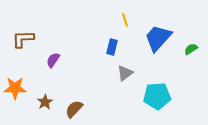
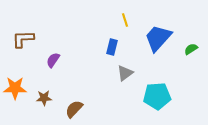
brown star: moved 1 px left, 4 px up; rotated 28 degrees clockwise
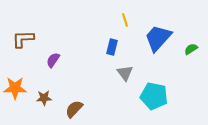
gray triangle: rotated 30 degrees counterclockwise
cyan pentagon: moved 3 px left; rotated 16 degrees clockwise
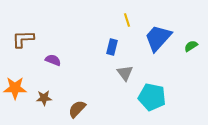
yellow line: moved 2 px right
green semicircle: moved 3 px up
purple semicircle: rotated 77 degrees clockwise
cyan pentagon: moved 2 px left, 1 px down
brown semicircle: moved 3 px right
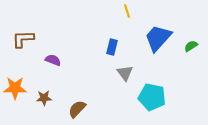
yellow line: moved 9 px up
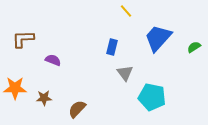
yellow line: moved 1 px left; rotated 24 degrees counterclockwise
green semicircle: moved 3 px right, 1 px down
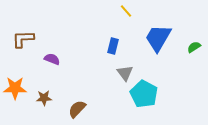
blue trapezoid: rotated 12 degrees counterclockwise
blue rectangle: moved 1 px right, 1 px up
purple semicircle: moved 1 px left, 1 px up
cyan pentagon: moved 8 px left, 3 px up; rotated 16 degrees clockwise
